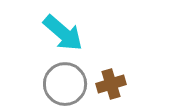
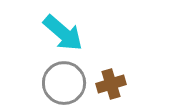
gray circle: moved 1 px left, 1 px up
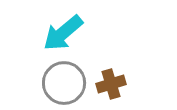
cyan arrow: rotated 99 degrees clockwise
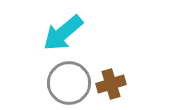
gray circle: moved 5 px right
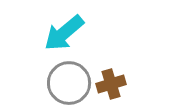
cyan arrow: moved 1 px right
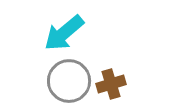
gray circle: moved 2 px up
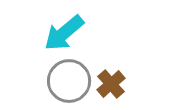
brown cross: rotated 24 degrees counterclockwise
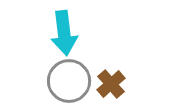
cyan arrow: rotated 57 degrees counterclockwise
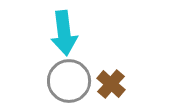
brown cross: rotated 8 degrees counterclockwise
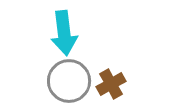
brown cross: rotated 20 degrees clockwise
